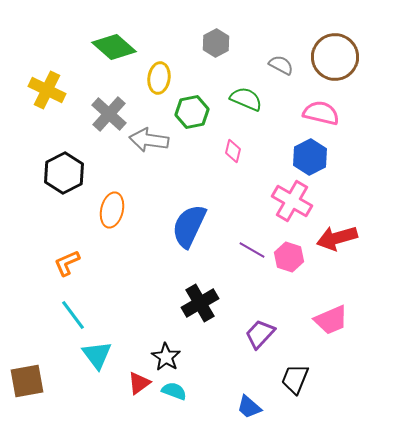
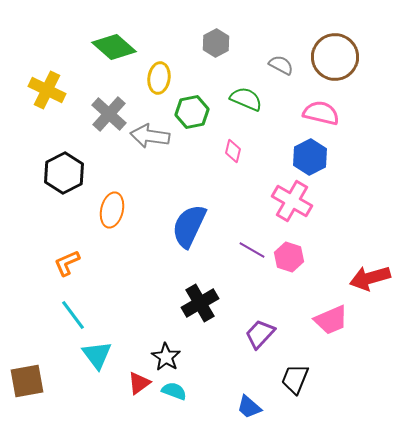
gray arrow: moved 1 px right, 4 px up
red arrow: moved 33 px right, 40 px down
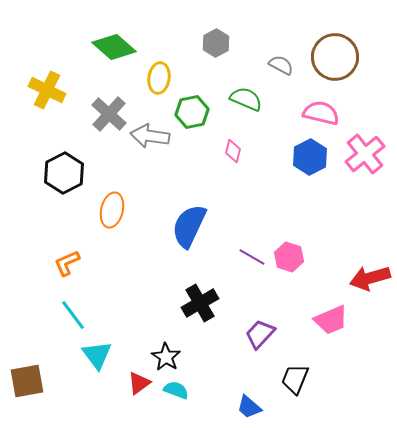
pink cross: moved 73 px right, 47 px up; rotated 21 degrees clockwise
purple line: moved 7 px down
cyan semicircle: moved 2 px right, 1 px up
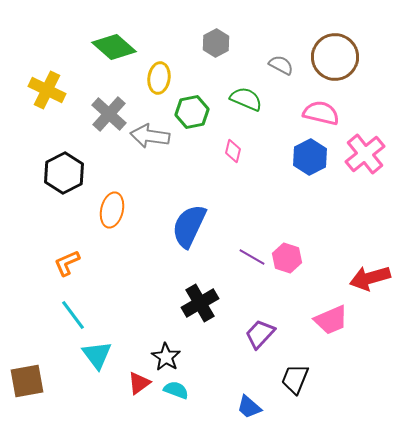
pink hexagon: moved 2 px left, 1 px down
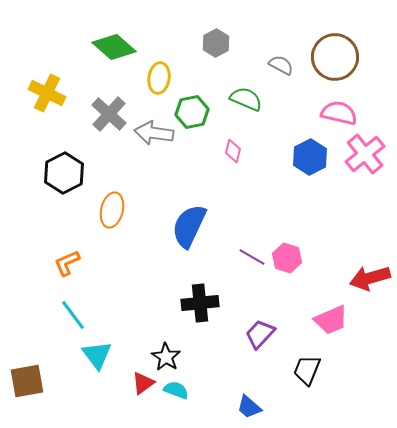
yellow cross: moved 3 px down
pink semicircle: moved 18 px right
gray arrow: moved 4 px right, 3 px up
black cross: rotated 24 degrees clockwise
black trapezoid: moved 12 px right, 9 px up
red triangle: moved 4 px right
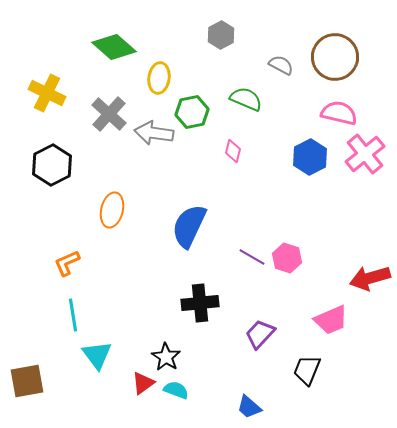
gray hexagon: moved 5 px right, 8 px up
black hexagon: moved 12 px left, 8 px up
cyan line: rotated 28 degrees clockwise
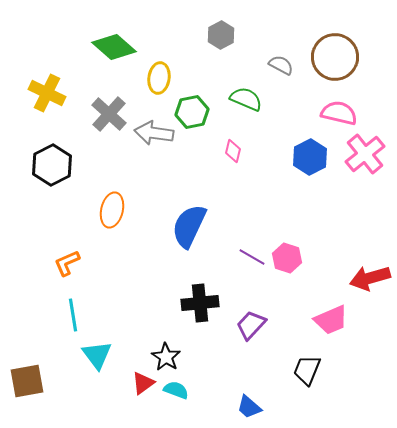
purple trapezoid: moved 9 px left, 9 px up
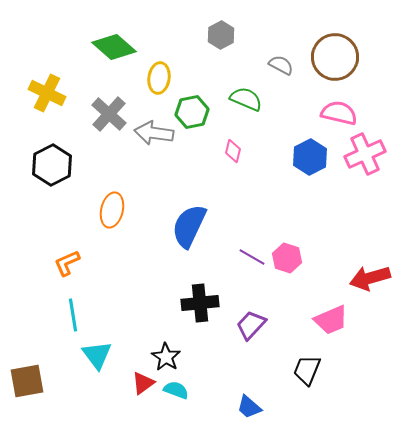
pink cross: rotated 15 degrees clockwise
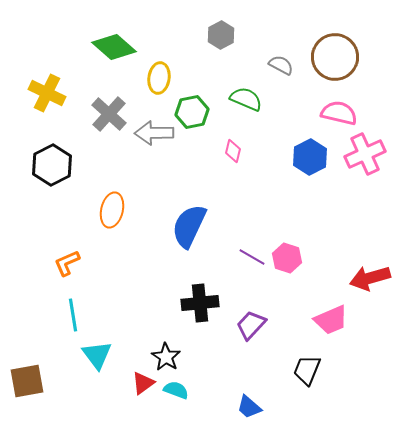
gray arrow: rotated 9 degrees counterclockwise
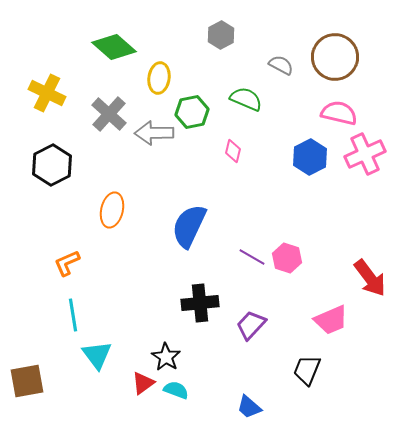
red arrow: rotated 111 degrees counterclockwise
